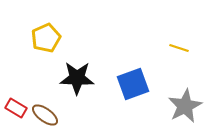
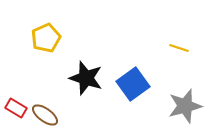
black star: moved 9 px right; rotated 16 degrees clockwise
blue square: rotated 16 degrees counterclockwise
gray star: rotated 12 degrees clockwise
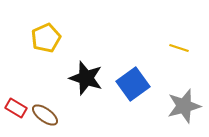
gray star: moved 1 px left
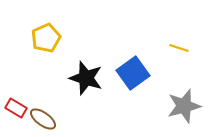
blue square: moved 11 px up
brown ellipse: moved 2 px left, 4 px down
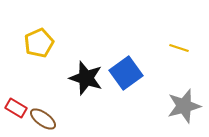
yellow pentagon: moved 7 px left, 5 px down
blue square: moved 7 px left
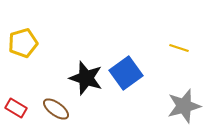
yellow pentagon: moved 16 px left; rotated 8 degrees clockwise
brown ellipse: moved 13 px right, 10 px up
